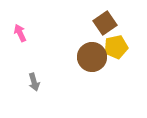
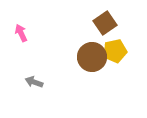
pink arrow: moved 1 px right
yellow pentagon: moved 1 px left, 4 px down
gray arrow: rotated 126 degrees clockwise
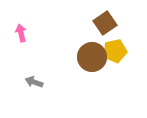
pink arrow: rotated 12 degrees clockwise
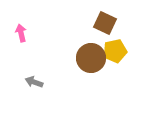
brown square: rotated 30 degrees counterclockwise
brown circle: moved 1 px left, 1 px down
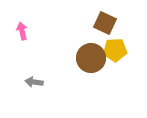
pink arrow: moved 1 px right, 2 px up
yellow pentagon: moved 1 px up; rotated 10 degrees clockwise
gray arrow: rotated 12 degrees counterclockwise
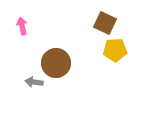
pink arrow: moved 5 px up
brown circle: moved 35 px left, 5 px down
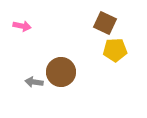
pink arrow: rotated 114 degrees clockwise
brown circle: moved 5 px right, 9 px down
